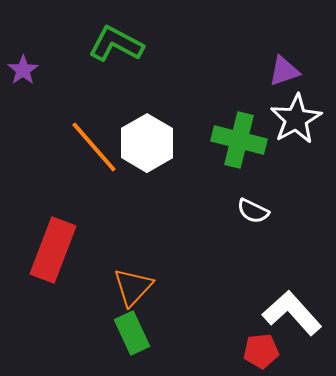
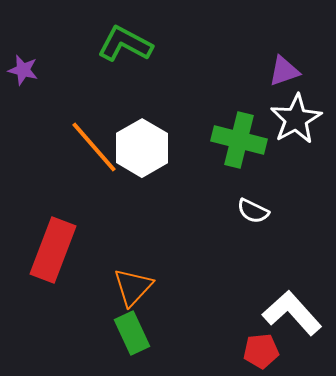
green L-shape: moved 9 px right
purple star: rotated 24 degrees counterclockwise
white hexagon: moved 5 px left, 5 px down
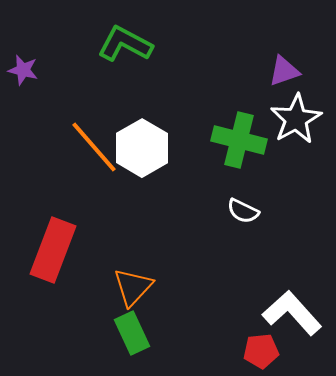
white semicircle: moved 10 px left
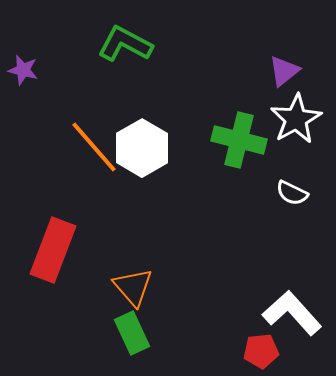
purple triangle: rotated 20 degrees counterclockwise
white semicircle: moved 49 px right, 18 px up
orange triangle: rotated 24 degrees counterclockwise
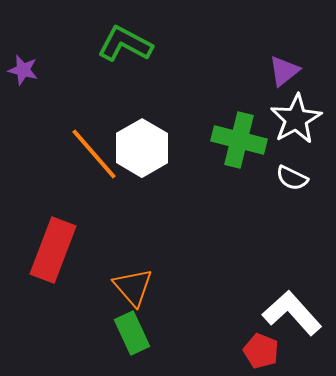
orange line: moved 7 px down
white semicircle: moved 15 px up
red pentagon: rotated 28 degrees clockwise
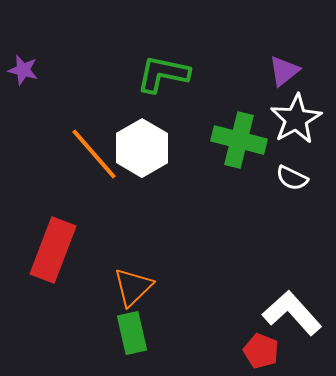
green L-shape: moved 38 px right, 30 px down; rotated 16 degrees counterclockwise
orange triangle: rotated 27 degrees clockwise
green rectangle: rotated 12 degrees clockwise
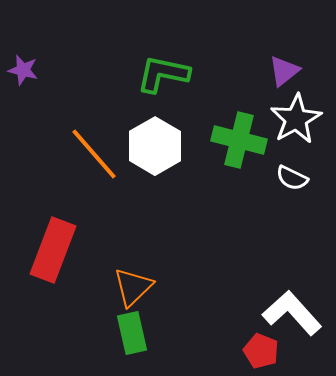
white hexagon: moved 13 px right, 2 px up
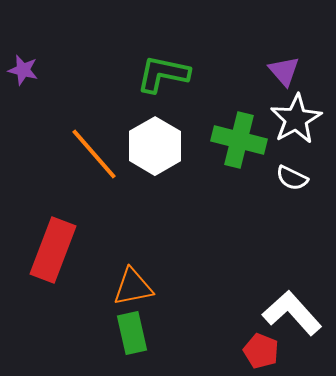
purple triangle: rotated 32 degrees counterclockwise
orange triangle: rotated 33 degrees clockwise
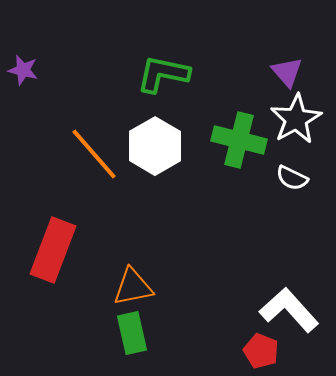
purple triangle: moved 3 px right, 1 px down
white L-shape: moved 3 px left, 3 px up
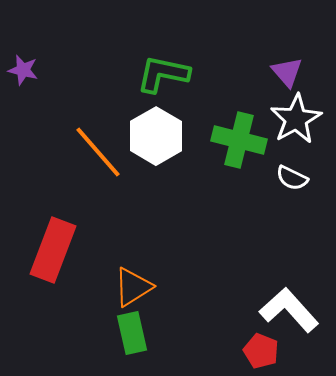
white hexagon: moved 1 px right, 10 px up
orange line: moved 4 px right, 2 px up
orange triangle: rotated 21 degrees counterclockwise
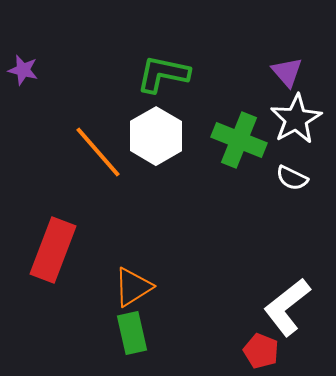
green cross: rotated 8 degrees clockwise
white L-shape: moved 2 px left, 3 px up; rotated 86 degrees counterclockwise
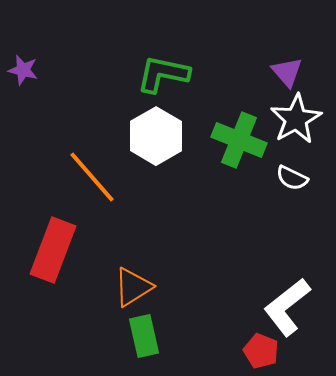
orange line: moved 6 px left, 25 px down
green rectangle: moved 12 px right, 3 px down
